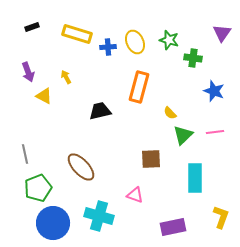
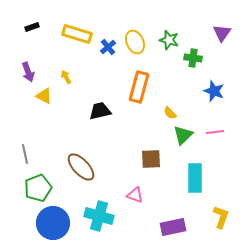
blue cross: rotated 35 degrees counterclockwise
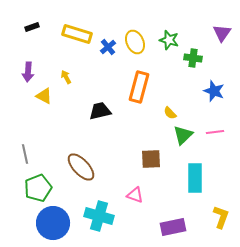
purple arrow: rotated 24 degrees clockwise
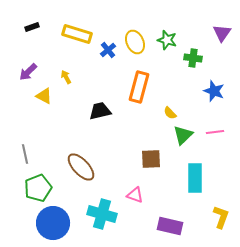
green star: moved 2 px left
blue cross: moved 3 px down
purple arrow: rotated 42 degrees clockwise
cyan cross: moved 3 px right, 2 px up
purple rectangle: moved 3 px left, 1 px up; rotated 25 degrees clockwise
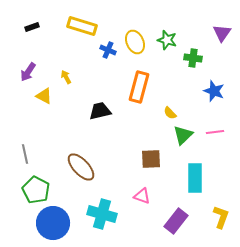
yellow rectangle: moved 5 px right, 8 px up
blue cross: rotated 28 degrees counterclockwise
purple arrow: rotated 12 degrees counterclockwise
green pentagon: moved 2 px left, 2 px down; rotated 24 degrees counterclockwise
pink triangle: moved 7 px right, 1 px down
purple rectangle: moved 6 px right, 5 px up; rotated 65 degrees counterclockwise
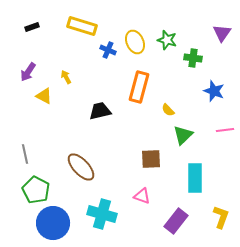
yellow semicircle: moved 2 px left, 3 px up
pink line: moved 10 px right, 2 px up
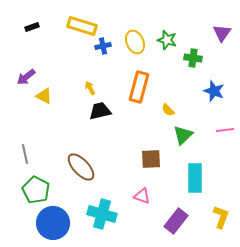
blue cross: moved 5 px left, 4 px up; rotated 35 degrees counterclockwise
purple arrow: moved 2 px left, 5 px down; rotated 18 degrees clockwise
yellow arrow: moved 24 px right, 11 px down
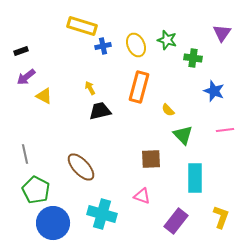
black rectangle: moved 11 px left, 24 px down
yellow ellipse: moved 1 px right, 3 px down
green triangle: rotated 30 degrees counterclockwise
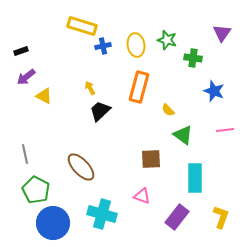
yellow ellipse: rotated 15 degrees clockwise
black trapezoid: rotated 30 degrees counterclockwise
green triangle: rotated 10 degrees counterclockwise
purple rectangle: moved 1 px right, 4 px up
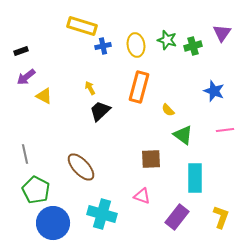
green cross: moved 12 px up; rotated 24 degrees counterclockwise
